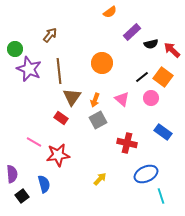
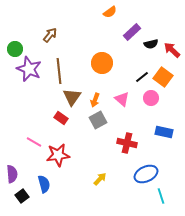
blue rectangle: moved 1 px right; rotated 24 degrees counterclockwise
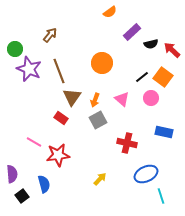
brown line: rotated 15 degrees counterclockwise
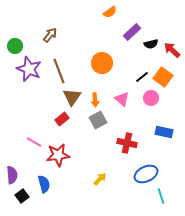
green circle: moved 3 px up
orange arrow: rotated 24 degrees counterclockwise
red rectangle: moved 1 px right, 1 px down; rotated 72 degrees counterclockwise
purple semicircle: moved 1 px down
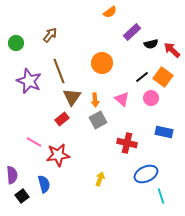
green circle: moved 1 px right, 3 px up
purple star: moved 12 px down
yellow arrow: rotated 24 degrees counterclockwise
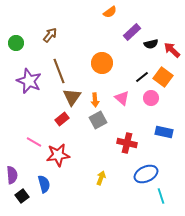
pink triangle: moved 1 px up
yellow arrow: moved 1 px right, 1 px up
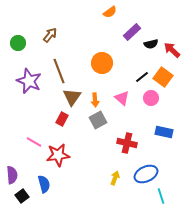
green circle: moved 2 px right
red rectangle: rotated 24 degrees counterclockwise
yellow arrow: moved 14 px right
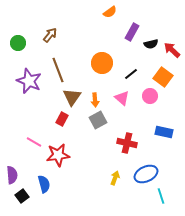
purple rectangle: rotated 18 degrees counterclockwise
brown line: moved 1 px left, 1 px up
black line: moved 11 px left, 3 px up
pink circle: moved 1 px left, 2 px up
